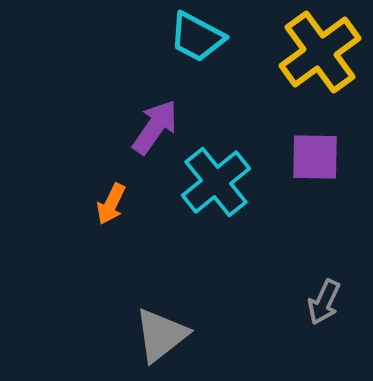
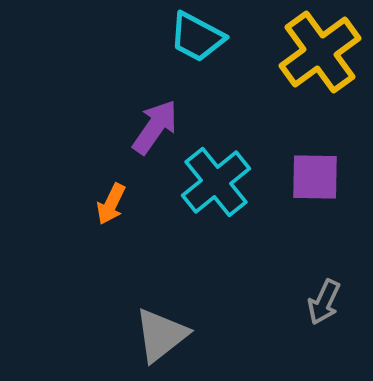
purple square: moved 20 px down
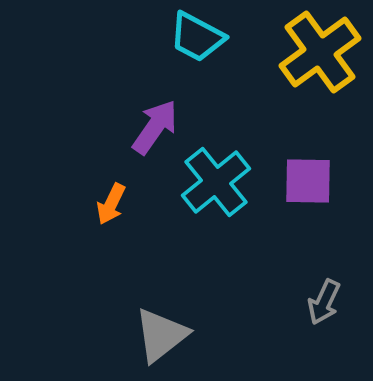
purple square: moved 7 px left, 4 px down
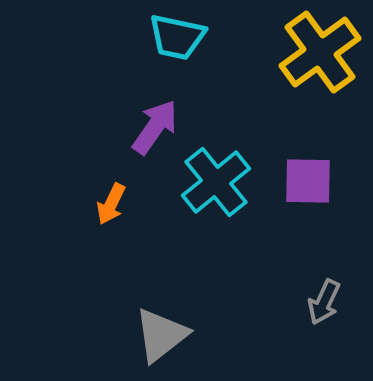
cyan trapezoid: moved 20 px left; rotated 16 degrees counterclockwise
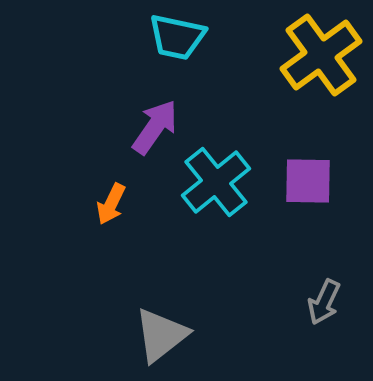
yellow cross: moved 1 px right, 3 px down
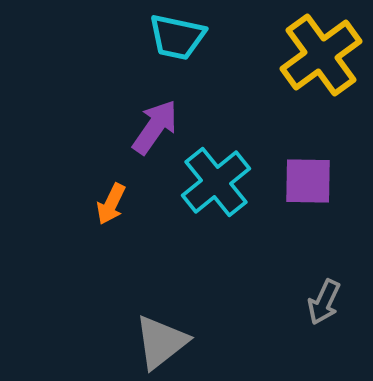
gray triangle: moved 7 px down
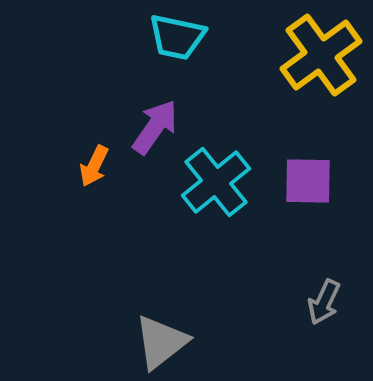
orange arrow: moved 17 px left, 38 px up
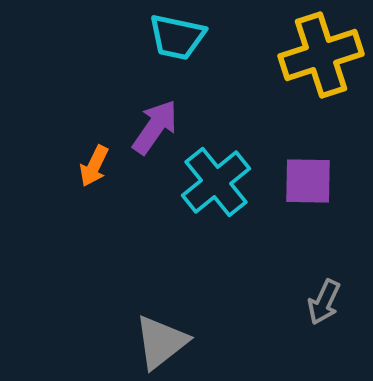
yellow cross: rotated 18 degrees clockwise
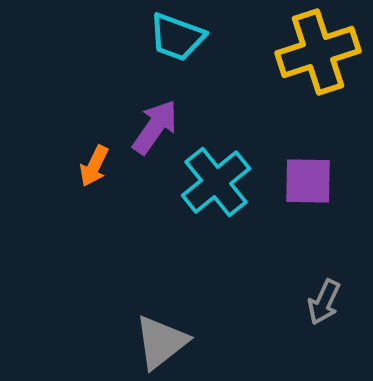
cyan trapezoid: rotated 8 degrees clockwise
yellow cross: moved 3 px left, 3 px up
